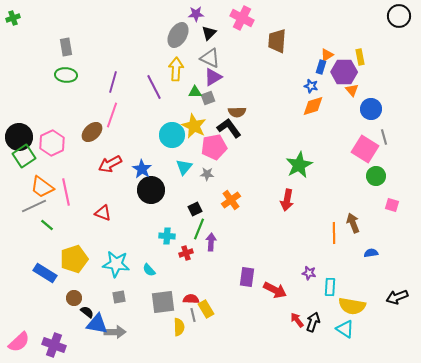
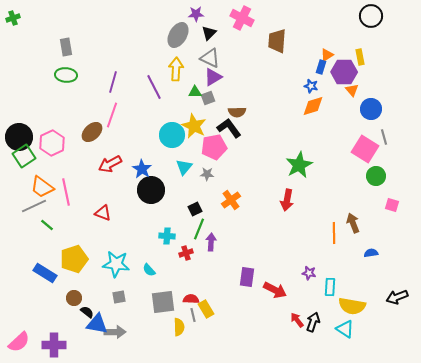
black circle at (399, 16): moved 28 px left
purple cross at (54, 345): rotated 20 degrees counterclockwise
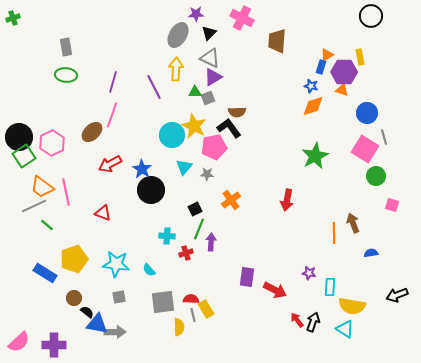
orange triangle at (352, 90): moved 10 px left; rotated 32 degrees counterclockwise
blue circle at (371, 109): moved 4 px left, 4 px down
green star at (299, 165): moved 16 px right, 9 px up
black arrow at (397, 297): moved 2 px up
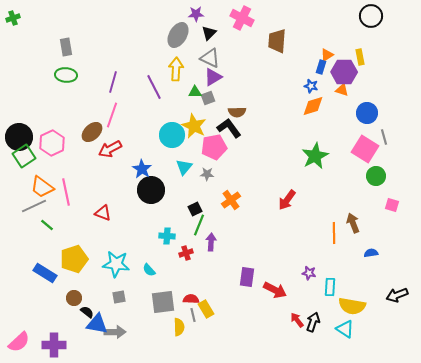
red arrow at (110, 164): moved 15 px up
red arrow at (287, 200): rotated 25 degrees clockwise
green line at (199, 229): moved 4 px up
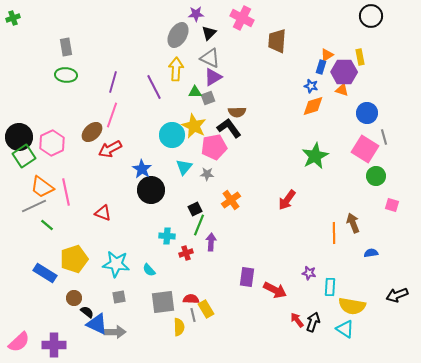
blue triangle at (97, 324): rotated 15 degrees clockwise
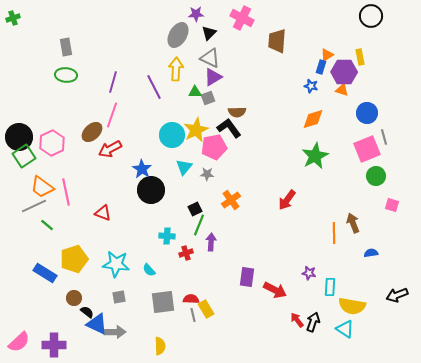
orange diamond at (313, 106): moved 13 px down
yellow star at (194, 126): moved 2 px right, 4 px down; rotated 20 degrees clockwise
pink square at (365, 149): moved 2 px right; rotated 36 degrees clockwise
yellow semicircle at (179, 327): moved 19 px left, 19 px down
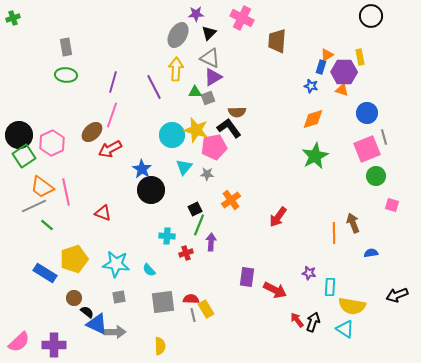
yellow star at (196, 130): rotated 30 degrees counterclockwise
black circle at (19, 137): moved 2 px up
red arrow at (287, 200): moved 9 px left, 17 px down
